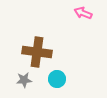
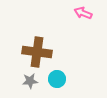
gray star: moved 6 px right, 1 px down
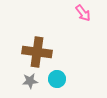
pink arrow: rotated 150 degrees counterclockwise
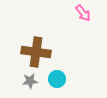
brown cross: moved 1 px left
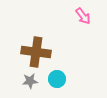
pink arrow: moved 3 px down
